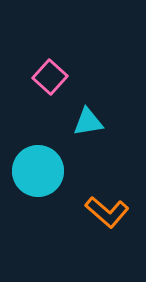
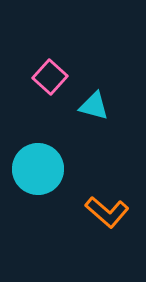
cyan triangle: moved 6 px right, 16 px up; rotated 24 degrees clockwise
cyan circle: moved 2 px up
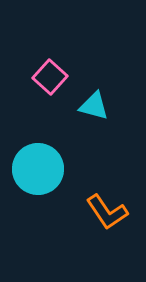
orange L-shape: rotated 15 degrees clockwise
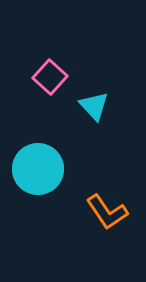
cyan triangle: rotated 32 degrees clockwise
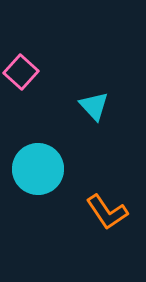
pink square: moved 29 px left, 5 px up
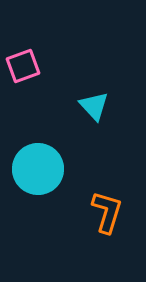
pink square: moved 2 px right, 6 px up; rotated 28 degrees clockwise
orange L-shape: rotated 129 degrees counterclockwise
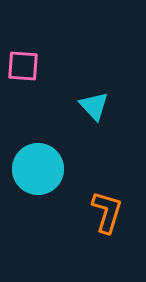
pink square: rotated 24 degrees clockwise
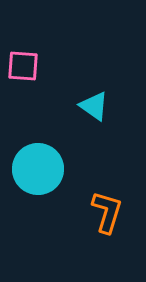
cyan triangle: rotated 12 degrees counterclockwise
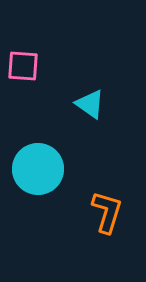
cyan triangle: moved 4 px left, 2 px up
